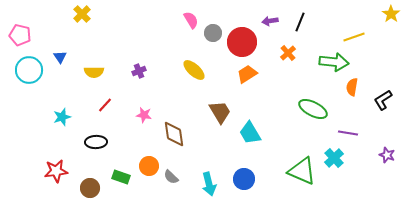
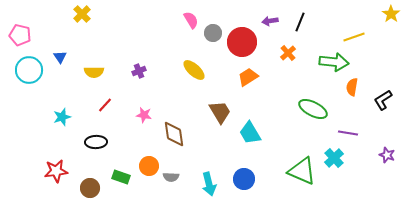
orange trapezoid: moved 1 px right, 3 px down
gray semicircle: rotated 42 degrees counterclockwise
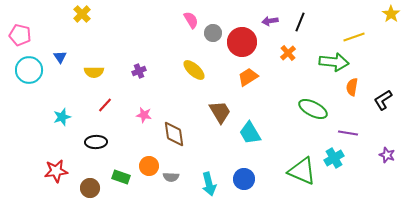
cyan cross: rotated 12 degrees clockwise
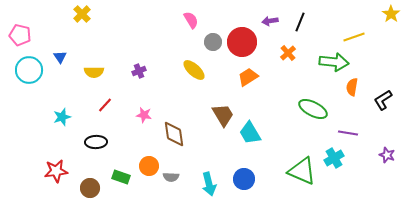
gray circle: moved 9 px down
brown trapezoid: moved 3 px right, 3 px down
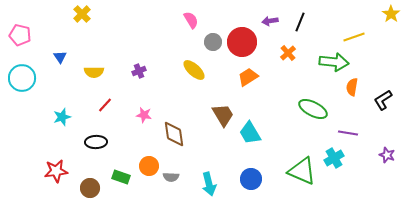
cyan circle: moved 7 px left, 8 px down
blue circle: moved 7 px right
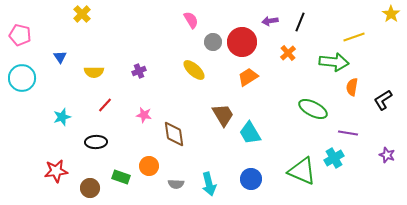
gray semicircle: moved 5 px right, 7 px down
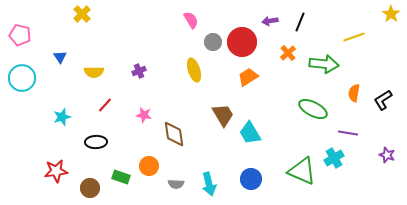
green arrow: moved 10 px left, 2 px down
yellow ellipse: rotated 30 degrees clockwise
orange semicircle: moved 2 px right, 6 px down
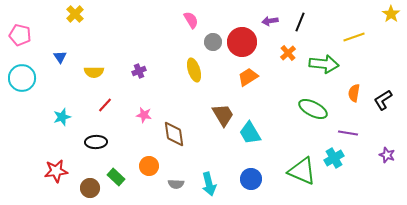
yellow cross: moved 7 px left
green rectangle: moved 5 px left; rotated 24 degrees clockwise
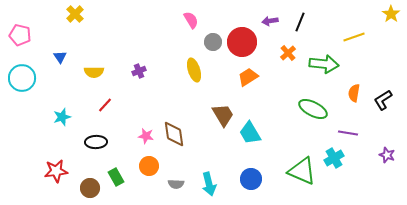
pink star: moved 2 px right, 21 px down
green rectangle: rotated 18 degrees clockwise
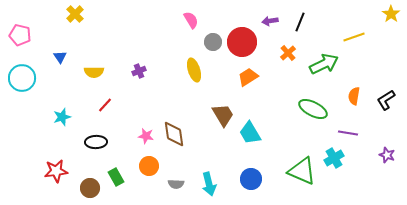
green arrow: rotated 32 degrees counterclockwise
orange semicircle: moved 3 px down
black L-shape: moved 3 px right
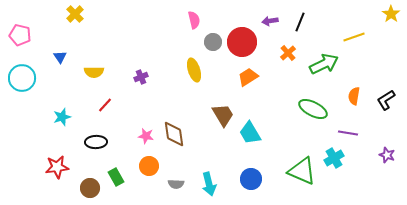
pink semicircle: moved 3 px right; rotated 18 degrees clockwise
purple cross: moved 2 px right, 6 px down
red star: moved 1 px right, 4 px up
